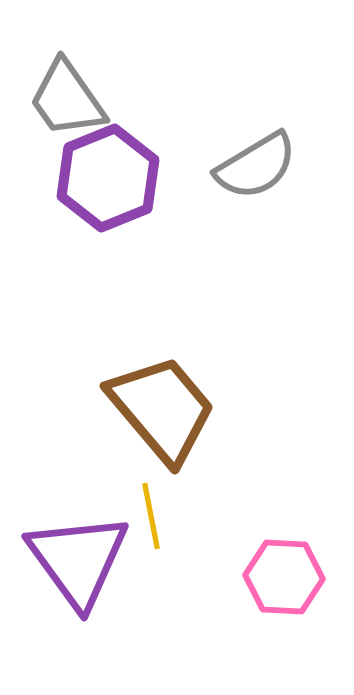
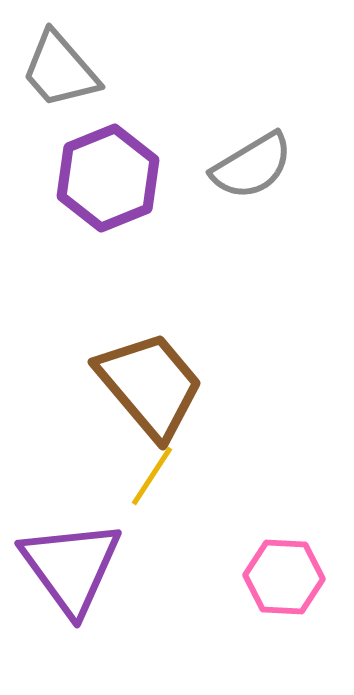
gray trapezoid: moved 7 px left, 29 px up; rotated 6 degrees counterclockwise
gray semicircle: moved 4 px left
brown trapezoid: moved 12 px left, 24 px up
yellow line: moved 1 px right, 40 px up; rotated 44 degrees clockwise
purple triangle: moved 7 px left, 7 px down
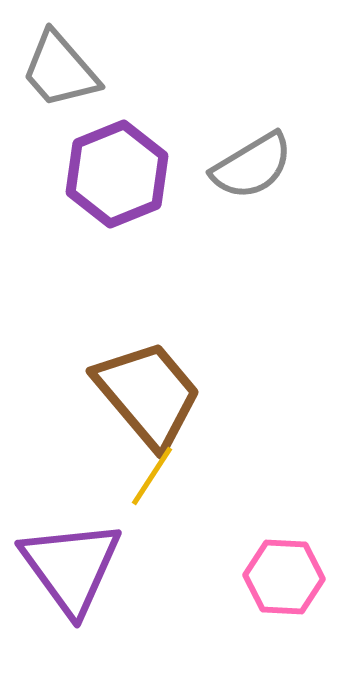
purple hexagon: moved 9 px right, 4 px up
brown trapezoid: moved 2 px left, 9 px down
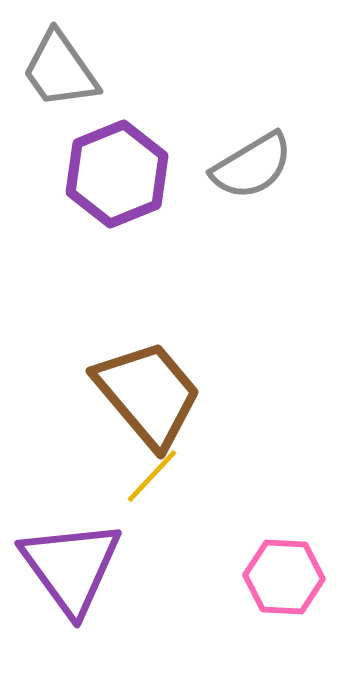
gray trapezoid: rotated 6 degrees clockwise
yellow line: rotated 10 degrees clockwise
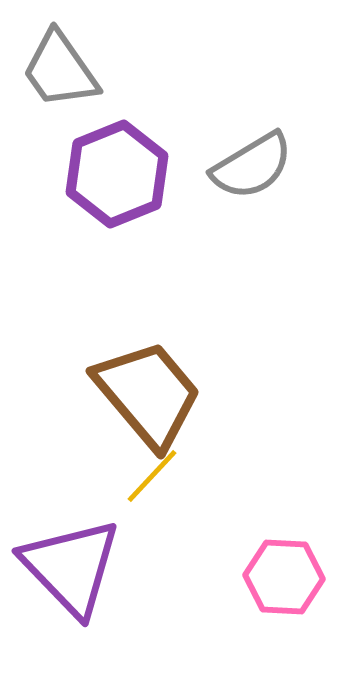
purple triangle: rotated 8 degrees counterclockwise
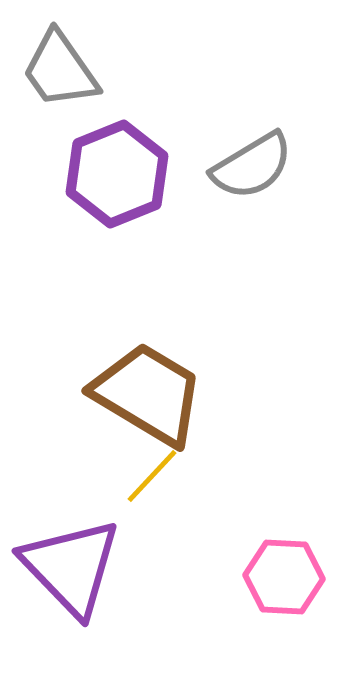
brown trapezoid: rotated 19 degrees counterclockwise
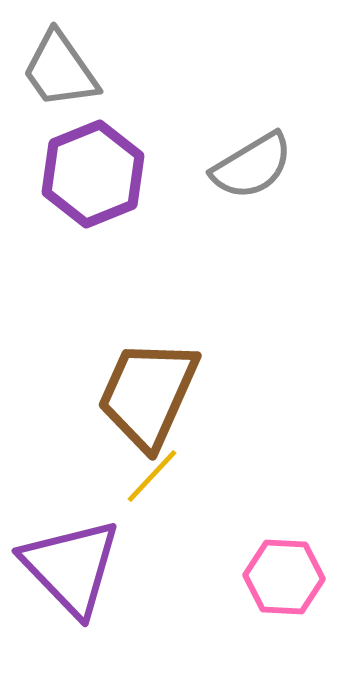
purple hexagon: moved 24 px left
brown trapezoid: rotated 97 degrees counterclockwise
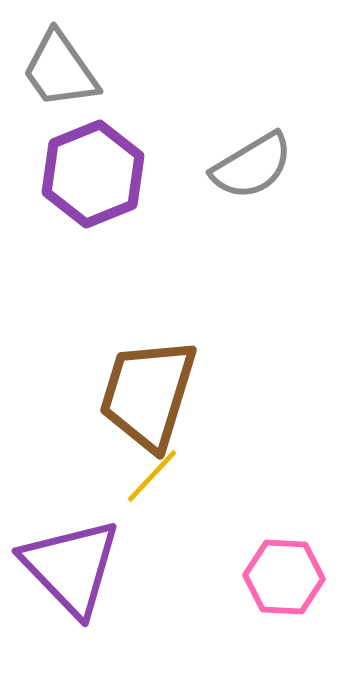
brown trapezoid: rotated 7 degrees counterclockwise
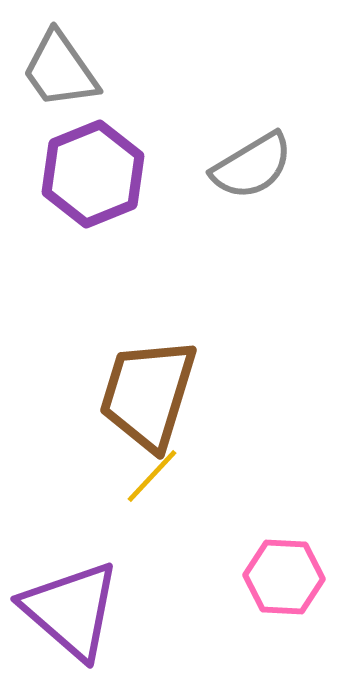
purple triangle: moved 43 px down; rotated 5 degrees counterclockwise
